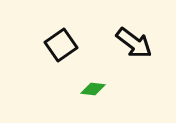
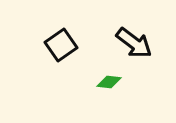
green diamond: moved 16 px right, 7 px up
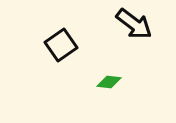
black arrow: moved 19 px up
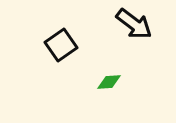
green diamond: rotated 10 degrees counterclockwise
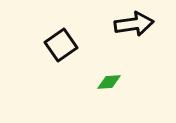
black arrow: rotated 45 degrees counterclockwise
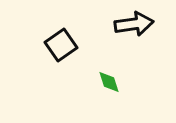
green diamond: rotated 75 degrees clockwise
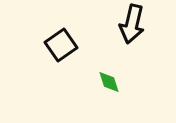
black arrow: moved 2 px left; rotated 111 degrees clockwise
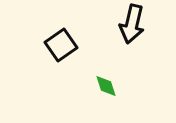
green diamond: moved 3 px left, 4 px down
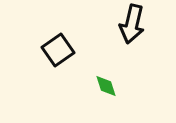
black square: moved 3 px left, 5 px down
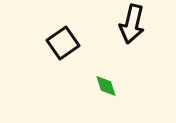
black square: moved 5 px right, 7 px up
